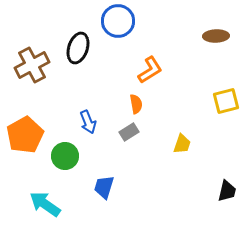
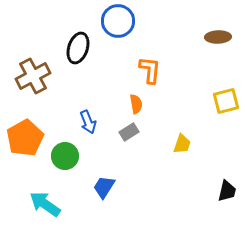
brown ellipse: moved 2 px right, 1 px down
brown cross: moved 1 px right, 11 px down
orange L-shape: rotated 52 degrees counterclockwise
orange pentagon: moved 3 px down
blue trapezoid: rotated 15 degrees clockwise
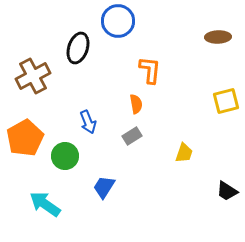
gray rectangle: moved 3 px right, 4 px down
yellow trapezoid: moved 2 px right, 9 px down
black trapezoid: rotated 110 degrees clockwise
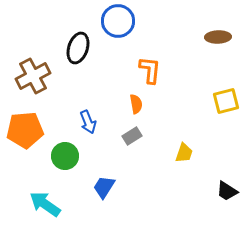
orange pentagon: moved 8 px up; rotated 24 degrees clockwise
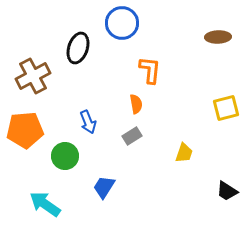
blue circle: moved 4 px right, 2 px down
yellow square: moved 7 px down
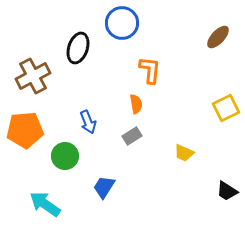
brown ellipse: rotated 45 degrees counterclockwise
yellow square: rotated 12 degrees counterclockwise
yellow trapezoid: rotated 95 degrees clockwise
